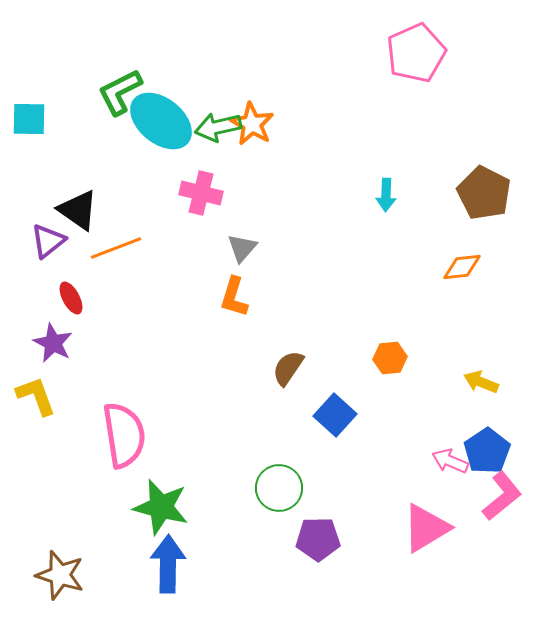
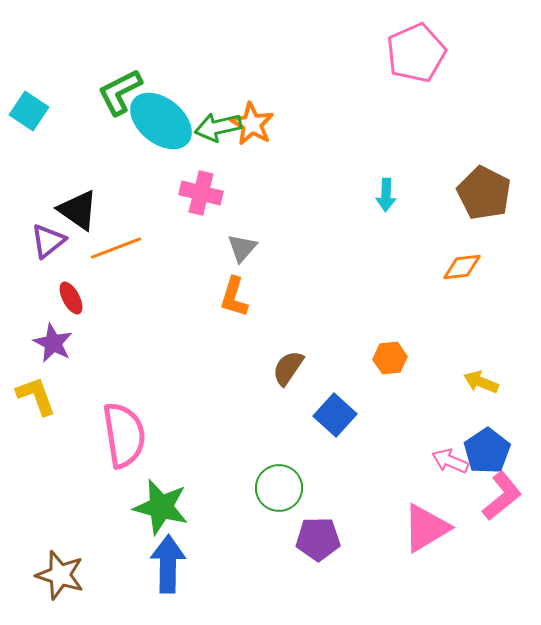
cyan square: moved 8 px up; rotated 33 degrees clockwise
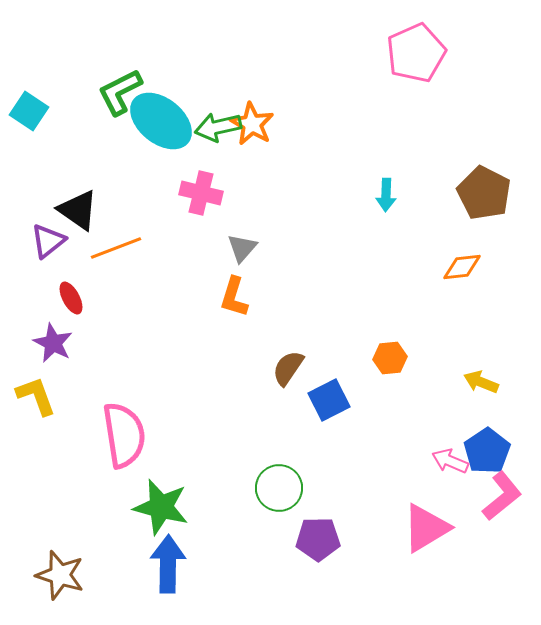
blue square: moved 6 px left, 15 px up; rotated 21 degrees clockwise
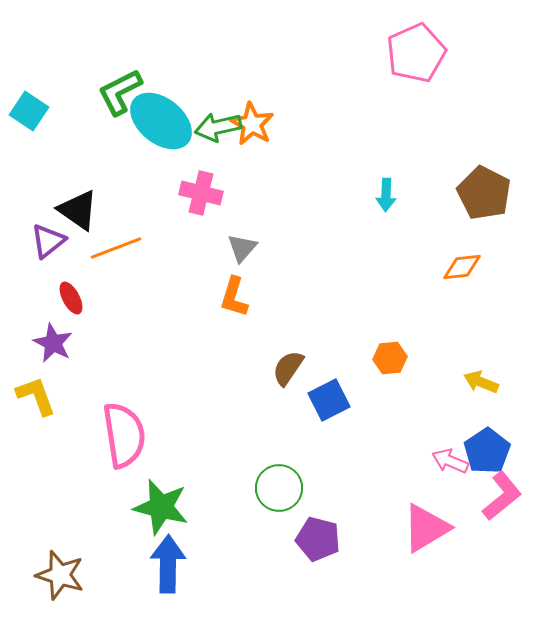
purple pentagon: rotated 15 degrees clockwise
